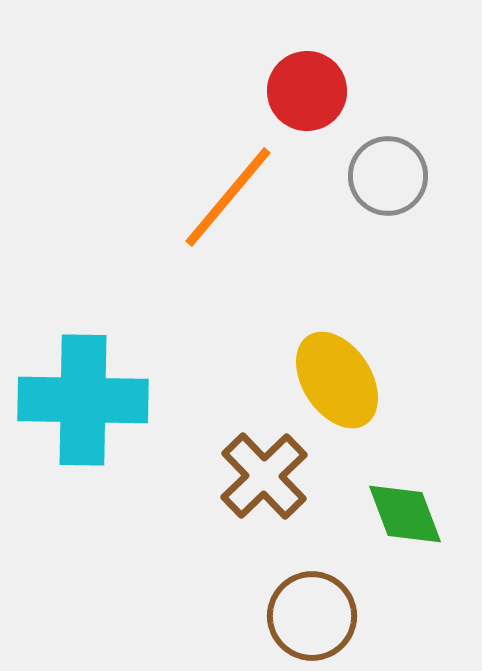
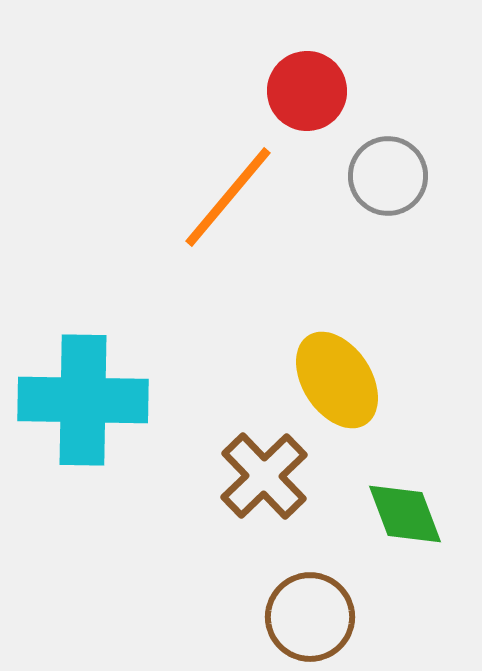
brown circle: moved 2 px left, 1 px down
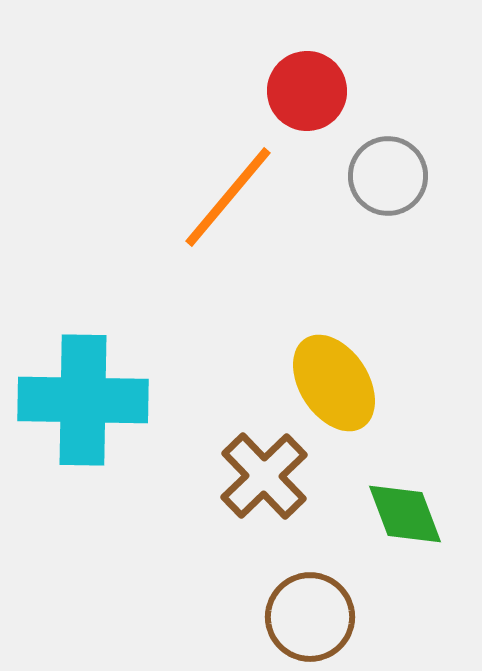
yellow ellipse: moved 3 px left, 3 px down
